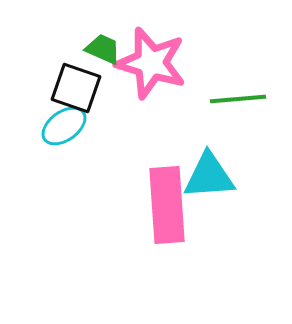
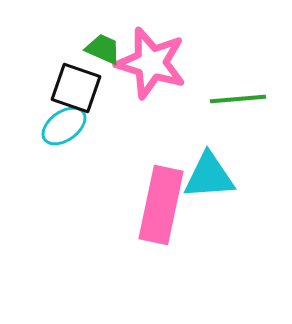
pink rectangle: moved 6 px left; rotated 16 degrees clockwise
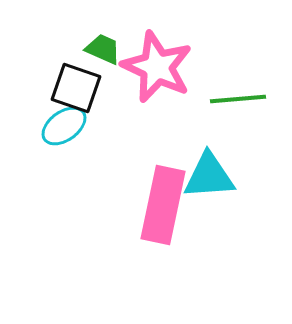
pink star: moved 6 px right, 4 px down; rotated 8 degrees clockwise
pink rectangle: moved 2 px right
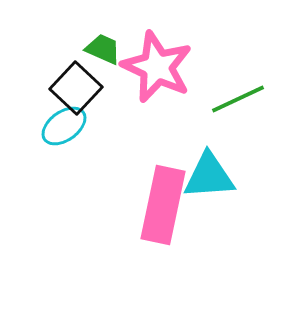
black square: rotated 24 degrees clockwise
green line: rotated 20 degrees counterclockwise
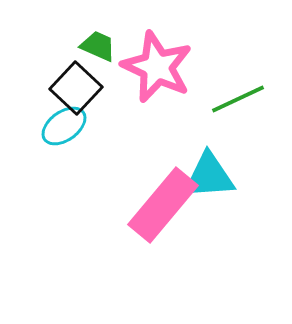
green trapezoid: moved 5 px left, 3 px up
pink rectangle: rotated 28 degrees clockwise
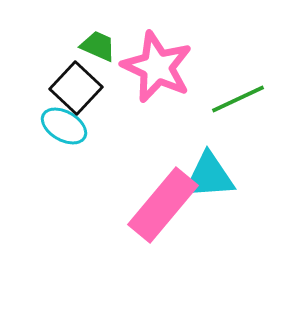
cyan ellipse: rotated 66 degrees clockwise
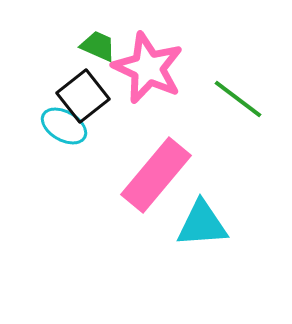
pink star: moved 9 px left, 1 px down
black square: moved 7 px right, 8 px down; rotated 9 degrees clockwise
green line: rotated 62 degrees clockwise
cyan triangle: moved 7 px left, 48 px down
pink rectangle: moved 7 px left, 30 px up
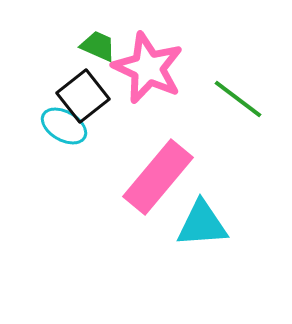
pink rectangle: moved 2 px right, 2 px down
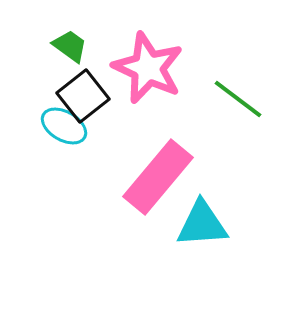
green trapezoid: moved 28 px left; rotated 12 degrees clockwise
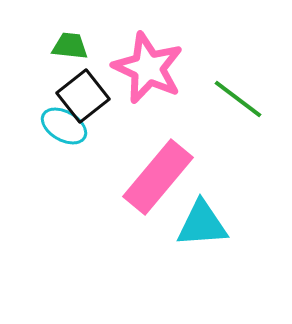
green trapezoid: rotated 30 degrees counterclockwise
